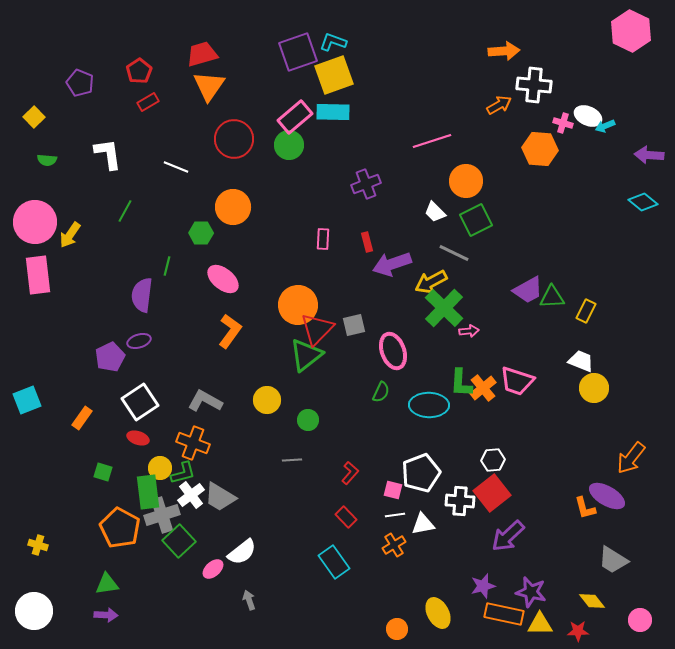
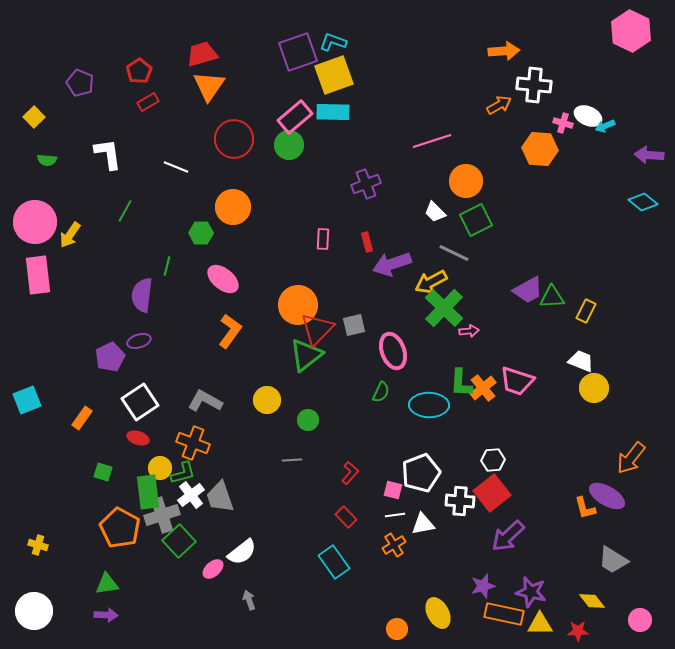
gray trapezoid at (220, 497): rotated 40 degrees clockwise
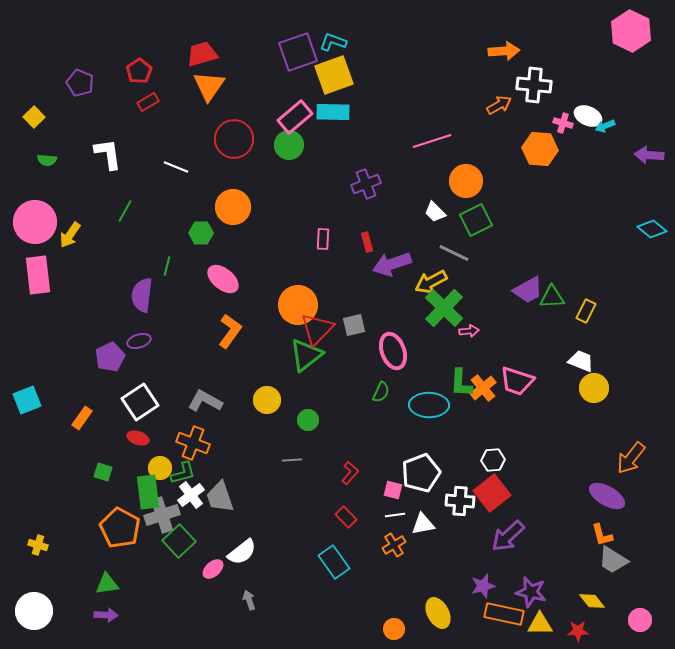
cyan diamond at (643, 202): moved 9 px right, 27 px down
orange L-shape at (585, 508): moved 17 px right, 27 px down
orange circle at (397, 629): moved 3 px left
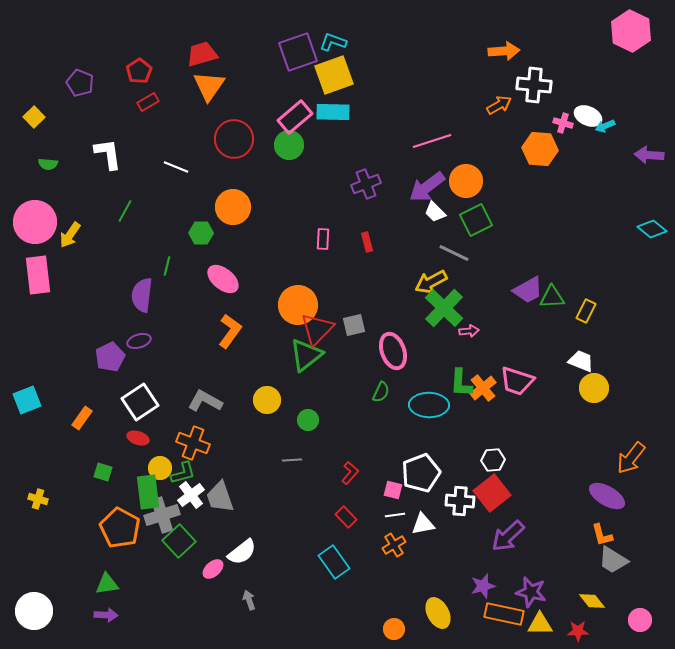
green semicircle at (47, 160): moved 1 px right, 4 px down
purple arrow at (392, 264): moved 35 px right, 77 px up; rotated 18 degrees counterclockwise
yellow cross at (38, 545): moved 46 px up
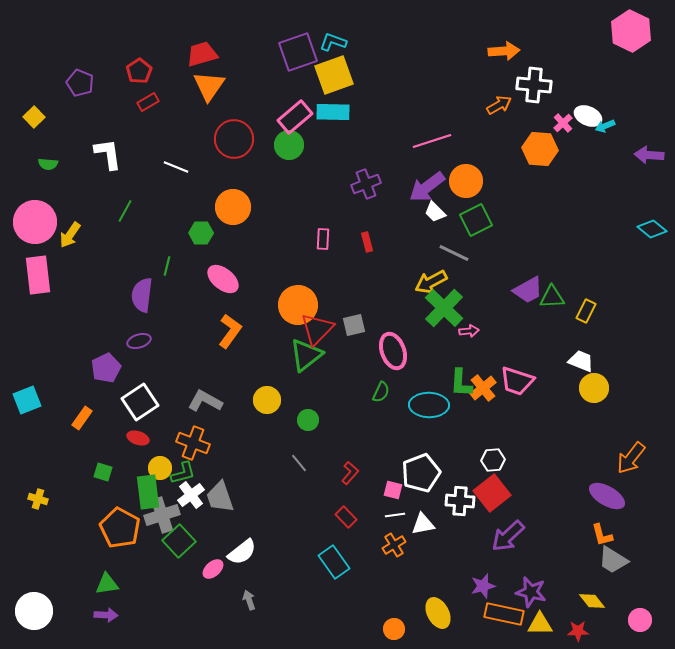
pink cross at (563, 123): rotated 30 degrees clockwise
purple pentagon at (110, 357): moved 4 px left, 11 px down
gray line at (292, 460): moved 7 px right, 3 px down; rotated 54 degrees clockwise
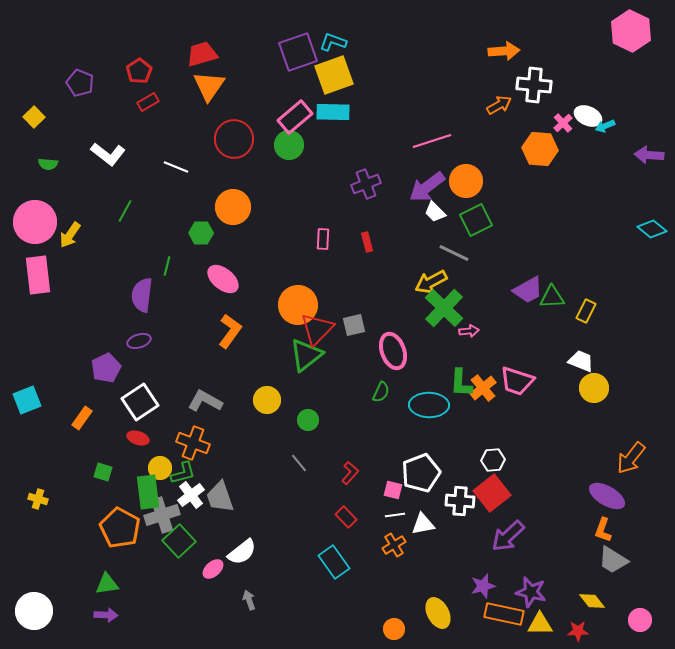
white L-shape at (108, 154): rotated 136 degrees clockwise
orange L-shape at (602, 535): moved 1 px right, 5 px up; rotated 35 degrees clockwise
